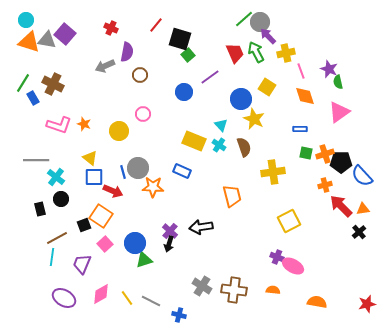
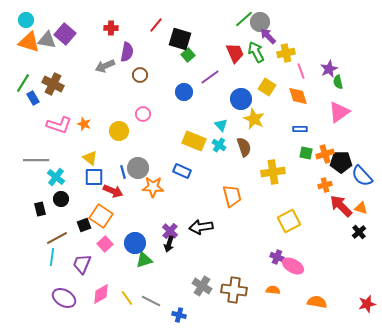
red cross at (111, 28): rotated 24 degrees counterclockwise
purple star at (329, 69): rotated 24 degrees clockwise
orange diamond at (305, 96): moved 7 px left
orange triangle at (363, 209): moved 2 px left, 1 px up; rotated 24 degrees clockwise
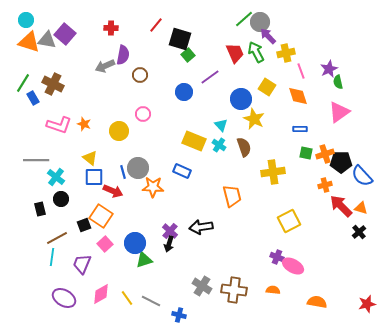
purple semicircle at (127, 52): moved 4 px left, 3 px down
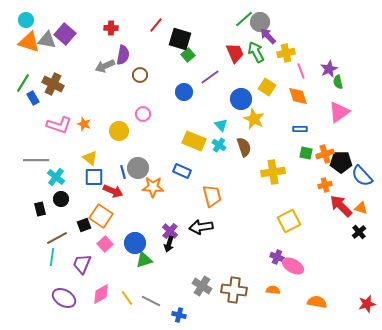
orange trapezoid at (232, 196): moved 20 px left
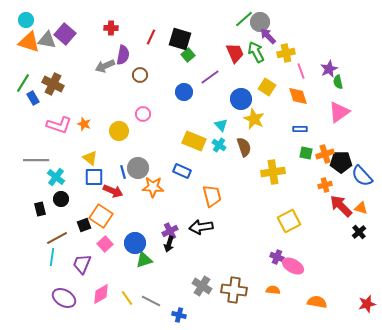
red line at (156, 25): moved 5 px left, 12 px down; rotated 14 degrees counterclockwise
purple cross at (170, 231): rotated 21 degrees clockwise
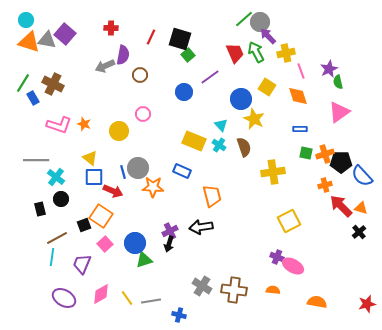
gray line at (151, 301): rotated 36 degrees counterclockwise
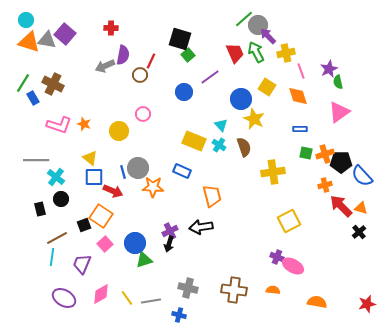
gray circle at (260, 22): moved 2 px left, 3 px down
red line at (151, 37): moved 24 px down
gray cross at (202, 286): moved 14 px left, 2 px down; rotated 18 degrees counterclockwise
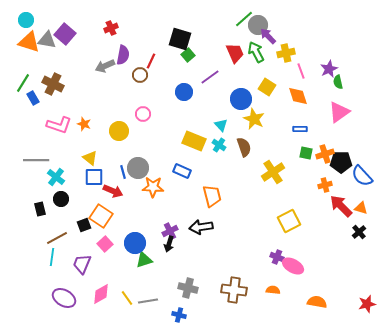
red cross at (111, 28): rotated 24 degrees counterclockwise
yellow cross at (273, 172): rotated 25 degrees counterclockwise
gray line at (151, 301): moved 3 px left
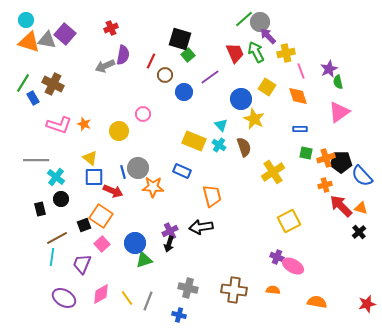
gray circle at (258, 25): moved 2 px right, 3 px up
brown circle at (140, 75): moved 25 px right
orange cross at (325, 154): moved 1 px right, 4 px down
pink square at (105, 244): moved 3 px left
gray line at (148, 301): rotated 60 degrees counterclockwise
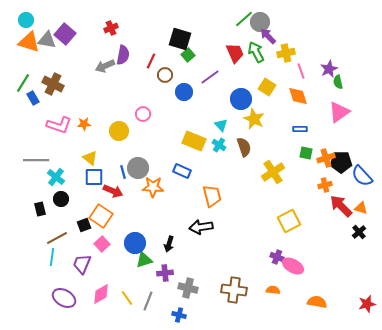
orange star at (84, 124): rotated 24 degrees counterclockwise
purple cross at (170, 231): moved 5 px left, 42 px down; rotated 21 degrees clockwise
